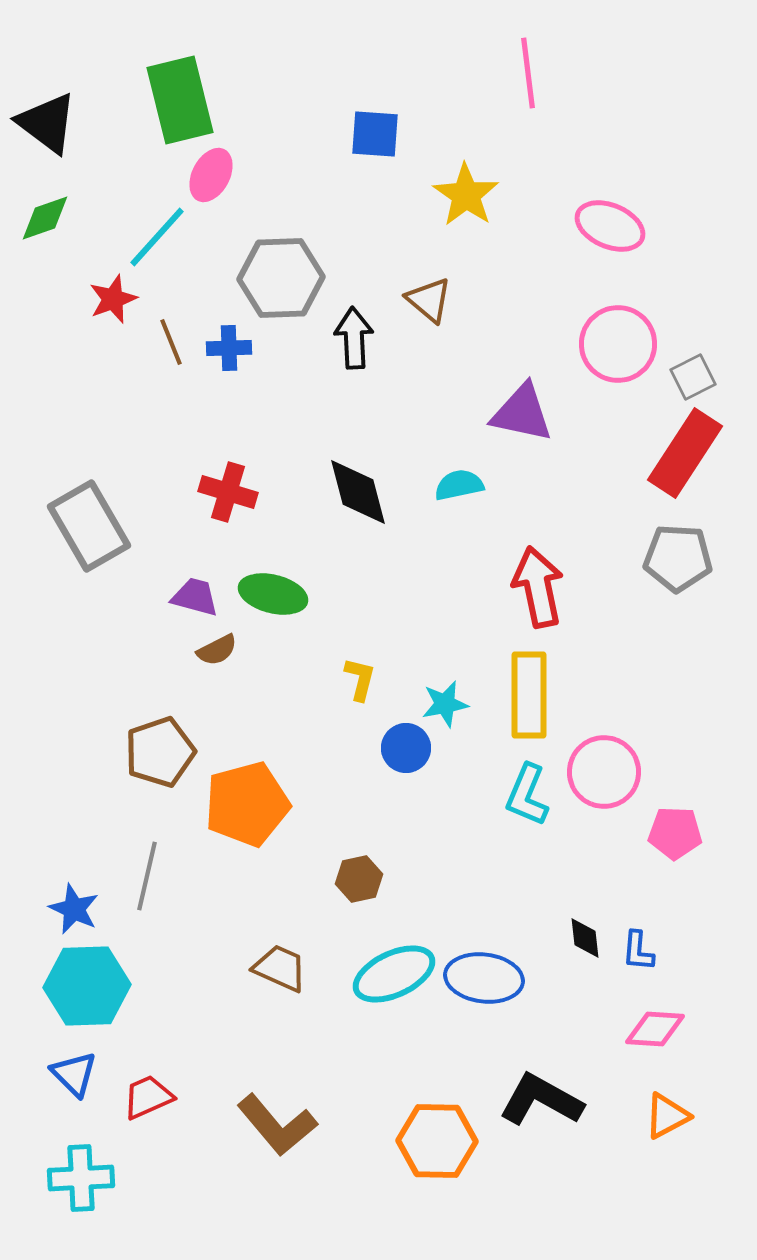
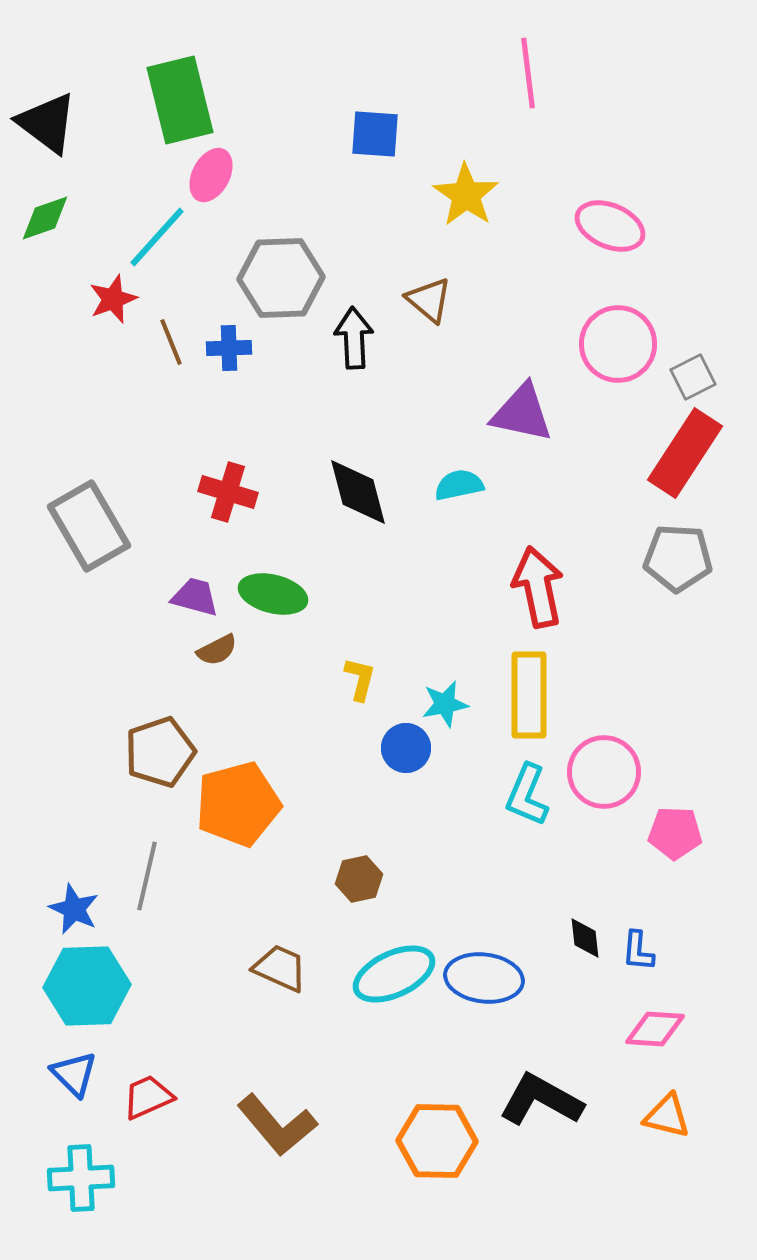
orange pentagon at (247, 804): moved 9 px left
orange triangle at (667, 1116): rotated 42 degrees clockwise
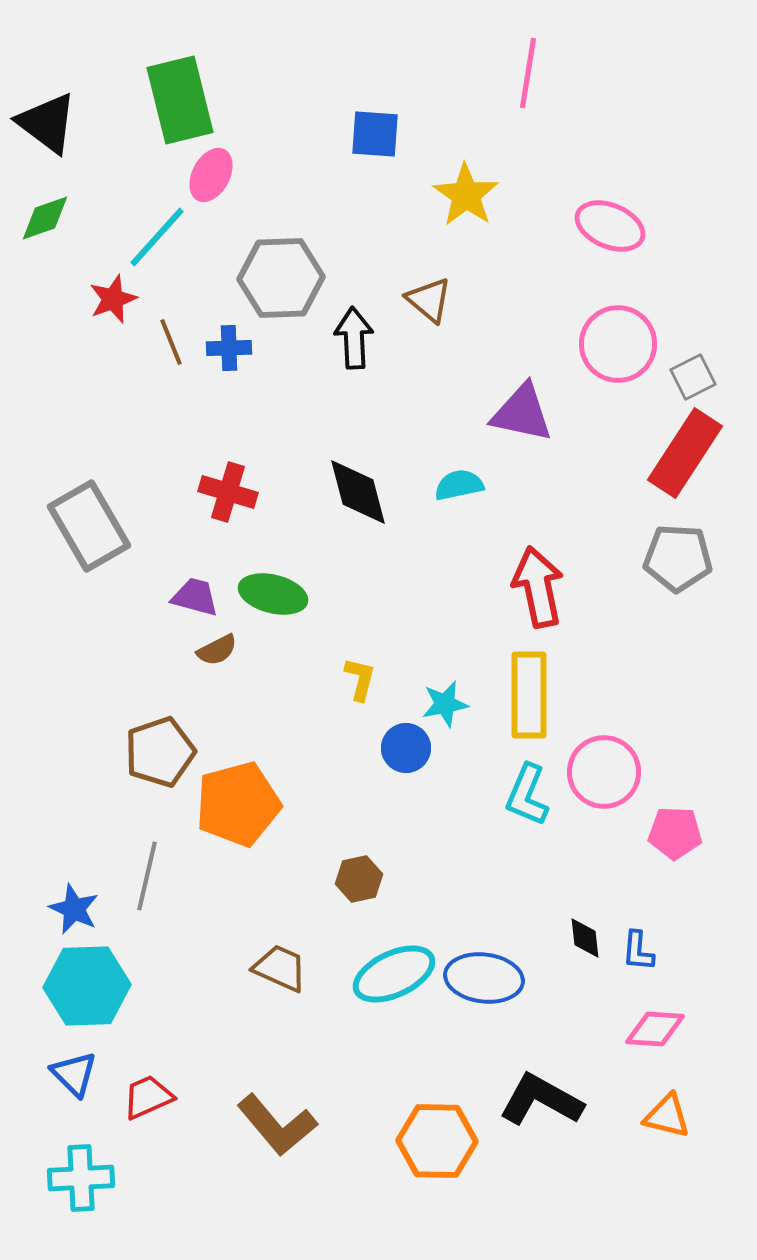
pink line at (528, 73): rotated 16 degrees clockwise
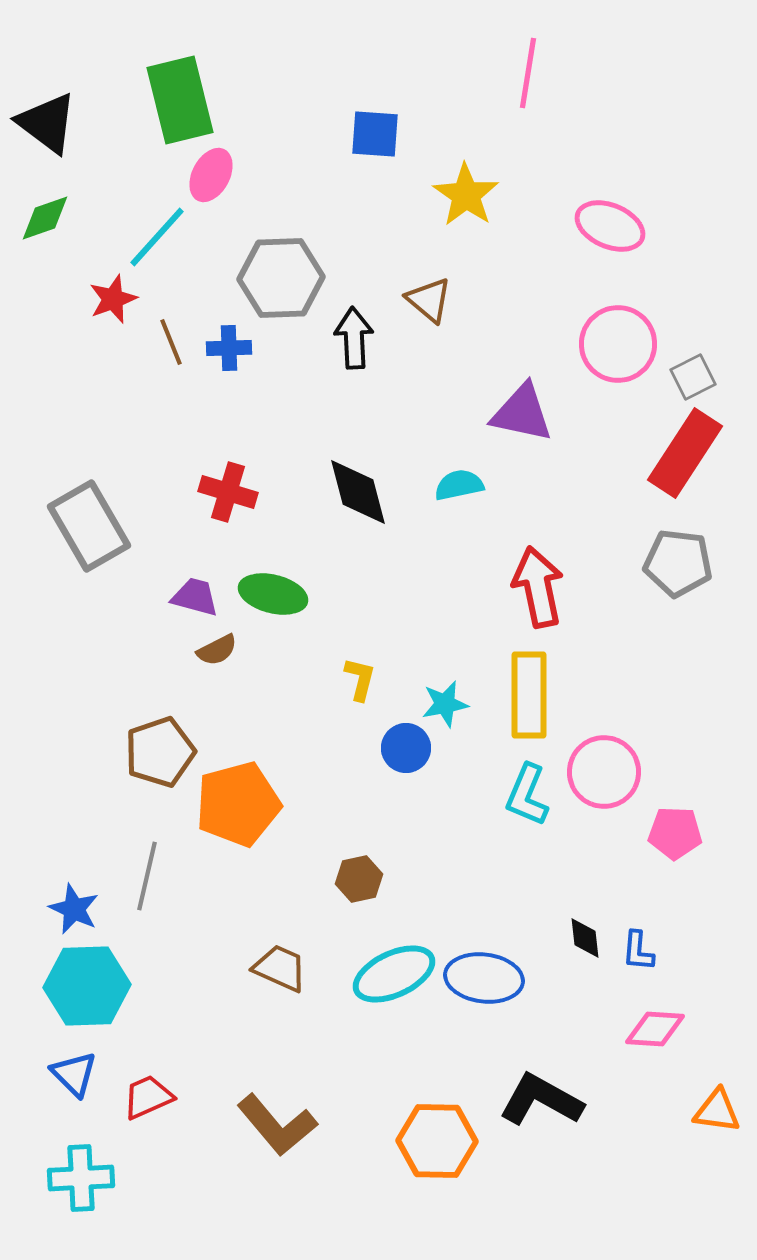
gray pentagon at (678, 558): moved 5 px down; rotated 4 degrees clockwise
orange triangle at (667, 1116): moved 50 px right, 5 px up; rotated 6 degrees counterclockwise
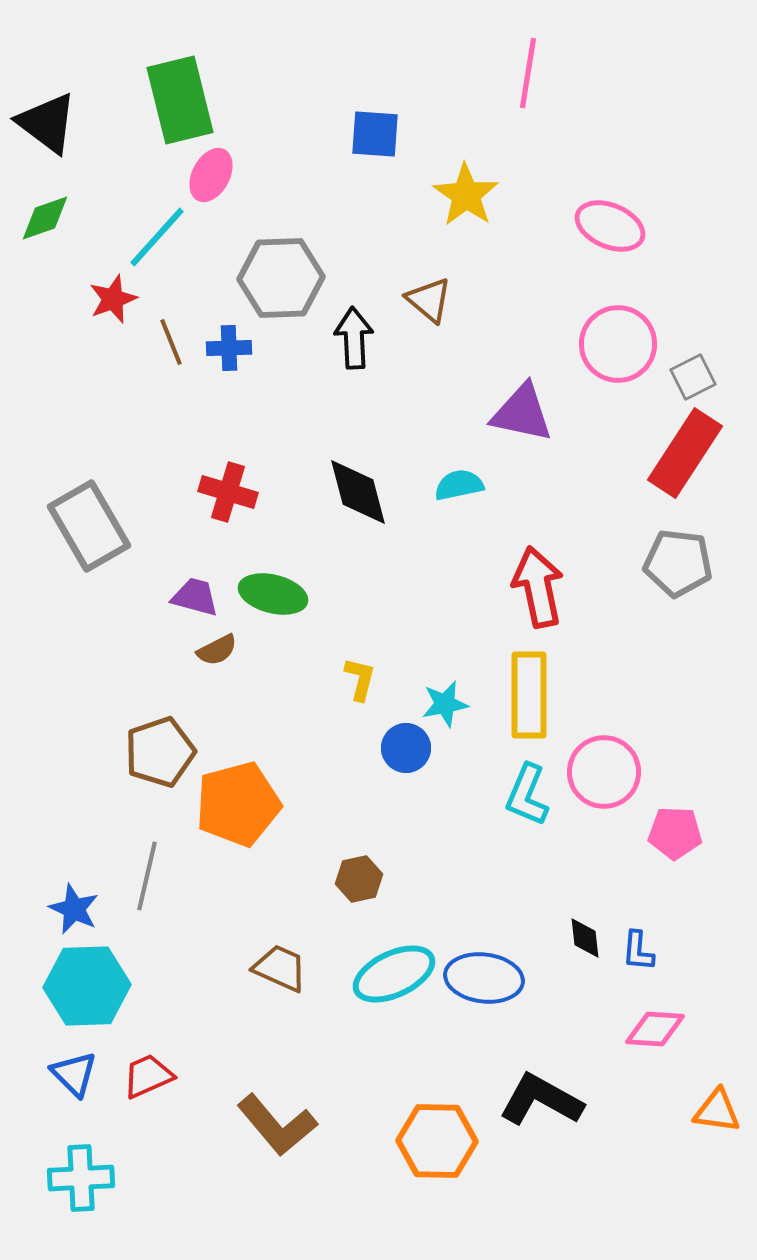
red trapezoid at (148, 1097): moved 21 px up
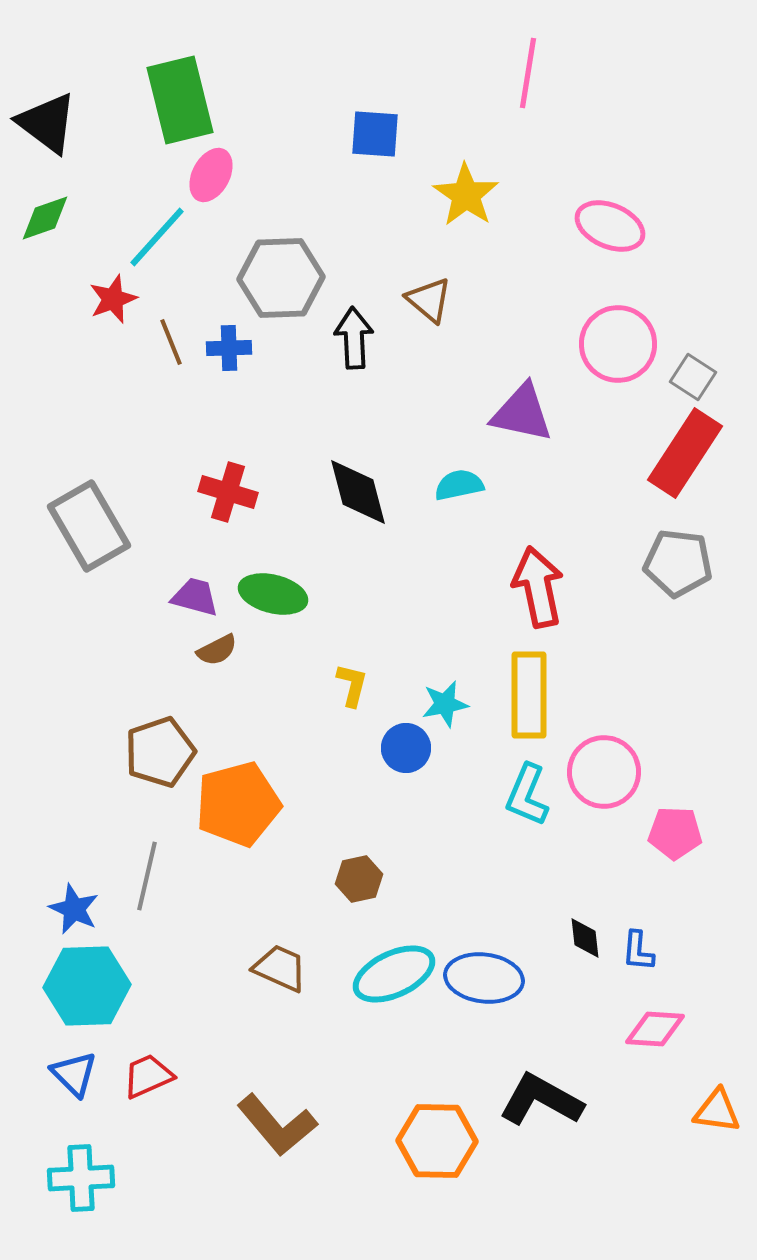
gray square at (693, 377): rotated 30 degrees counterclockwise
yellow L-shape at (360, 679): moved 8 px left, 6 px down
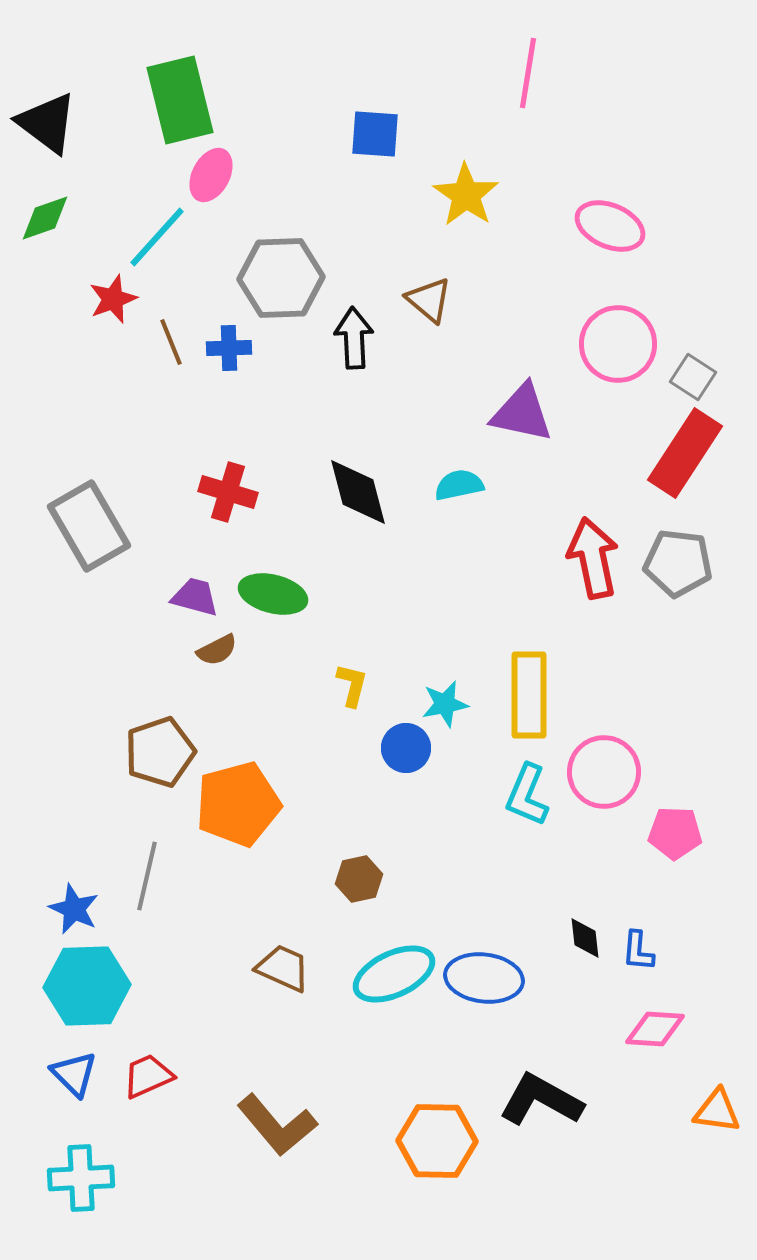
red arrow at (538, 587): moved 55 px right, 29 px up
brown trapezoid at (280, 968): moved 3 px right
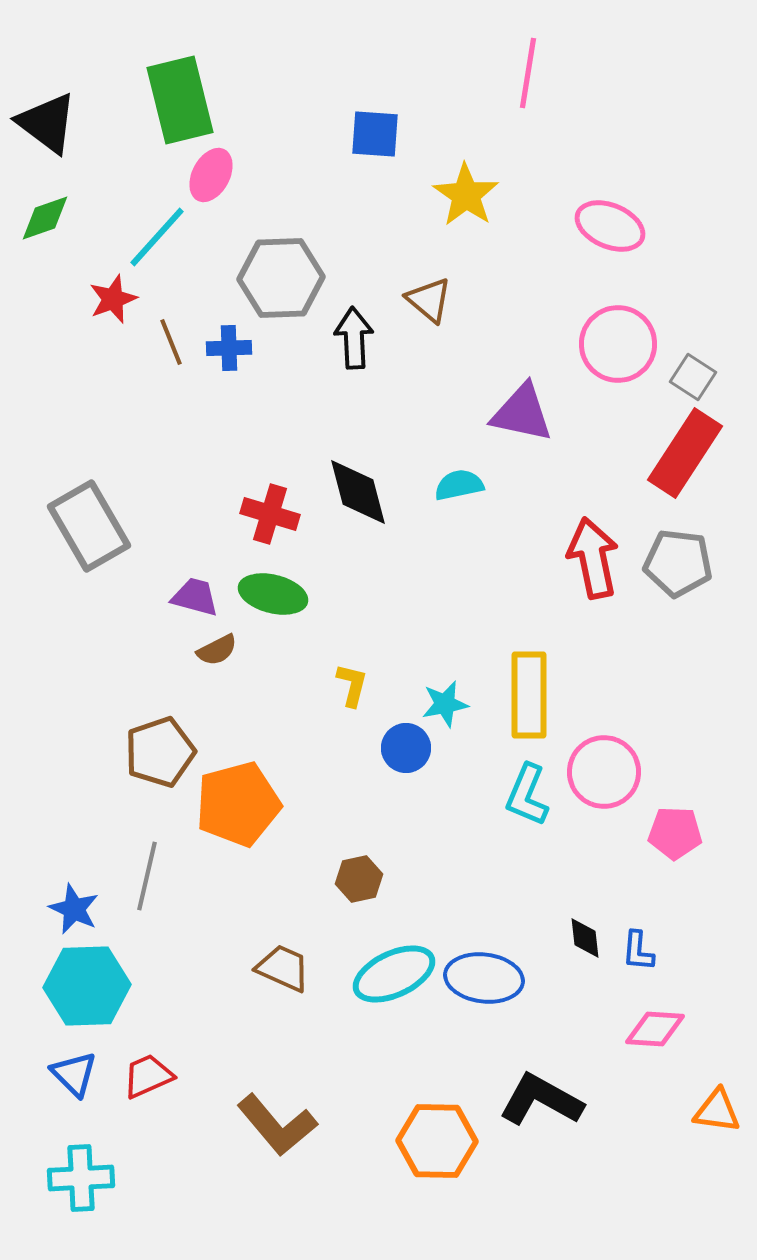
red cross at (228, 492): moved 42 px right, 22 px down
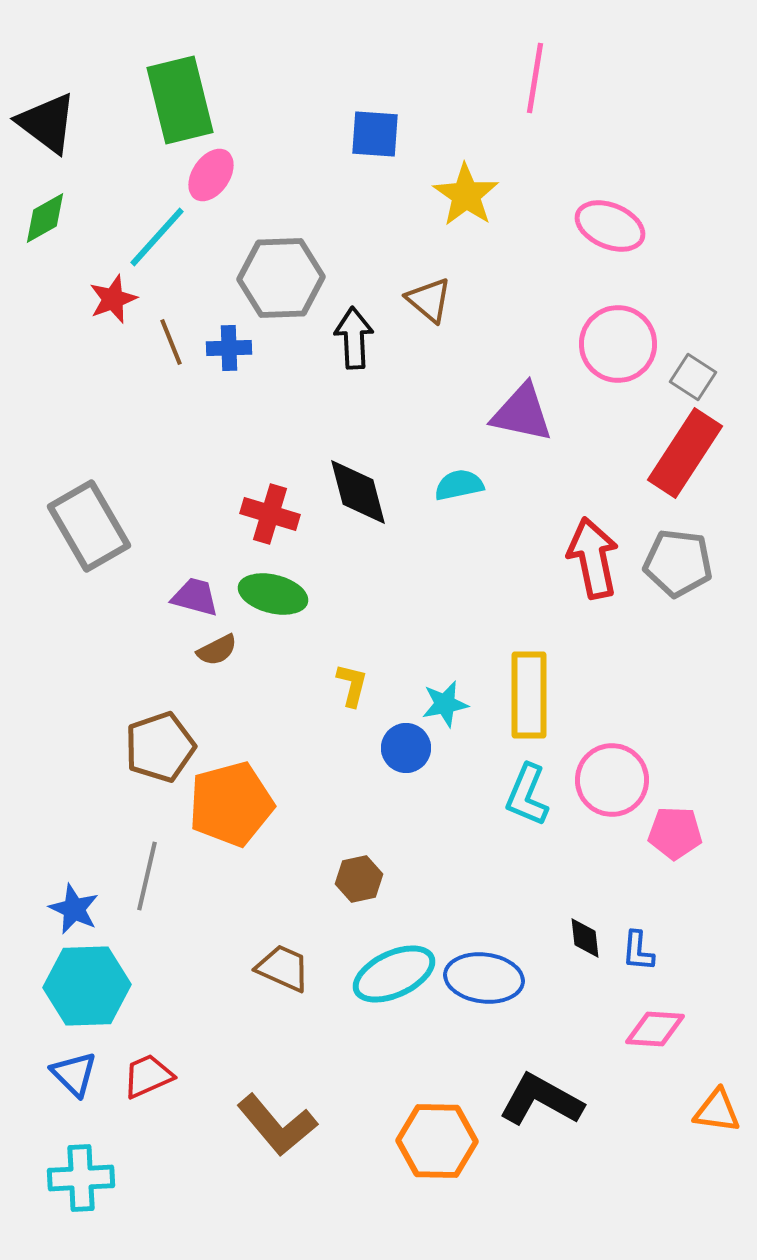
pink line at (528, 73): moved 7 px right, 5 px down
pink ellipse at (211, 175): rotated 6 degrees clockwise
green diamond at (45, 218): rotated 10 degrees counterclockwise
brown pentagon at (160, 752): moved 5 px up
pink circle at (604, 772): moved 8 px right, 8 px down
orange pentagon at (238, 804): moved 7 px left
